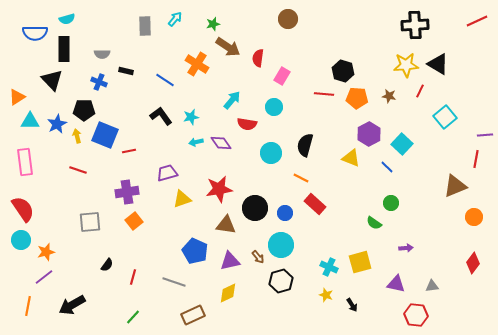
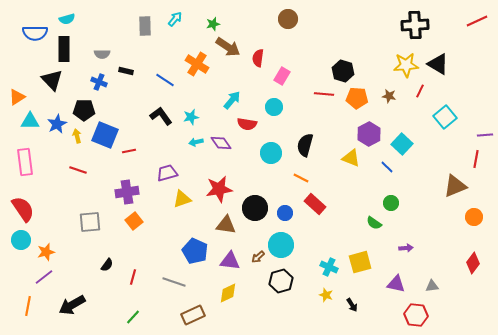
brown arrow at (258, 257): rotated 88 degrees clockwise
purple triangle at (230, 261): rotated 20 degrees clockwise
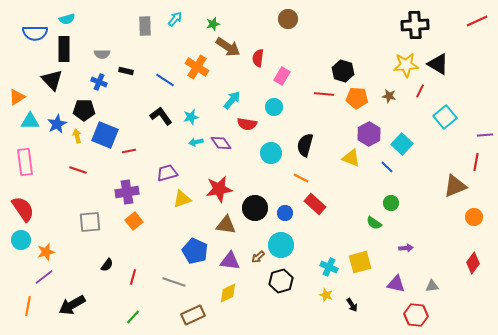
orange cross at (197, 64): moved 3 px down
red line at (476, 159): moved 3 px down
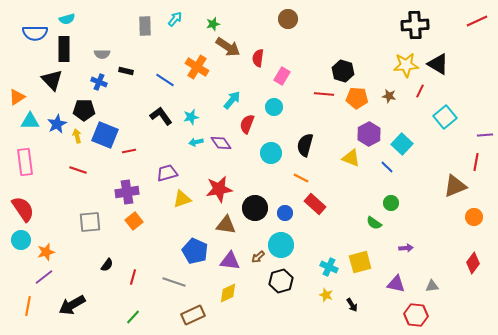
red semicircle at (247, 124): rotated 102 degrees clockwise
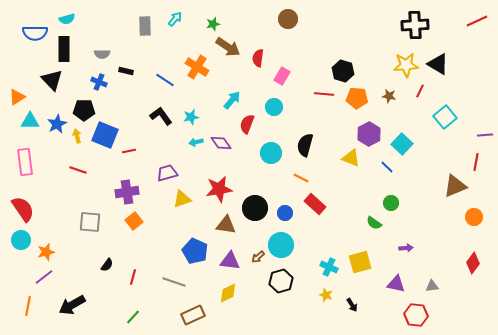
gray square at (90, 222): rotated 10 degrees clockwise
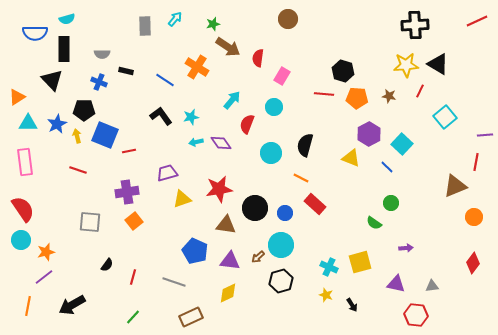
cyan triangle at (30, 121): moved 2 px left, 2 px down
brown rectangle at (193, 315): moved 2 px left, 2 px down
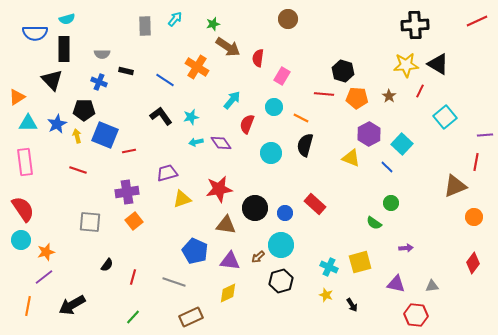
brown star at (389, 96): rotated 24 degrees clockwise
orange line at (301, 178): moved 60 px up
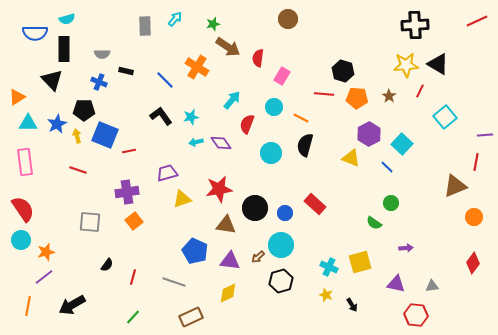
blue line at (165, 80): rotated 12 degrees clockwise
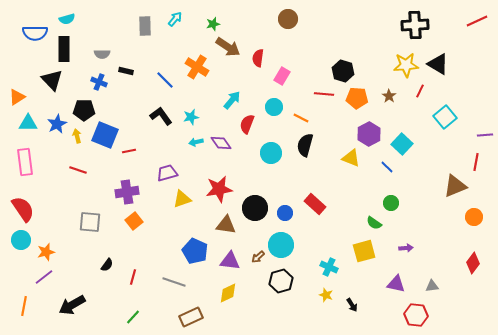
yellow square at (360, 262): moved 4 px right, 11 px up
orange line at (28, 306): moved 4 px left
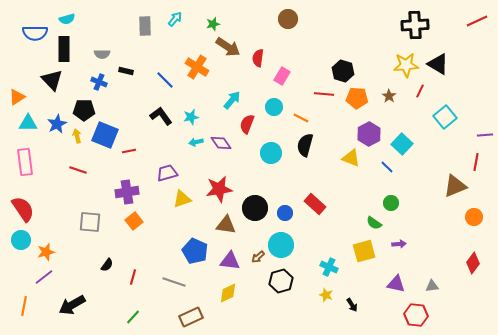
purple arrow at (406, 248): moved 7 px left, 4 px up
